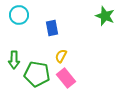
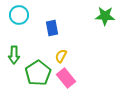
green star: rotated 18 degrees counterclockwise
green arrow: moved 5 px up
green pentagon: moved 1 px right, 1 px up; rotated 30 degrees clockwise
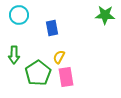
green star: moved 1 px up
yellow semicircle: moved 2 px left, 1 px down
pink rectangle: moved 1 px up; rotated 30 degrees clockwise
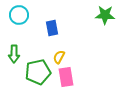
green arrow: moved 1 px up
green pentagon: moved 1 px up; rotated 20 degrees clockwise
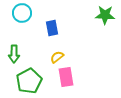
cyan circle: moved 3 px right, 2 px up
yellow semicircle: moved 2 px left; rotated 24 degrees clockwise
green pentagon: moved 9 px left, 9 px down; rotated 15 degrees counterclockwise
